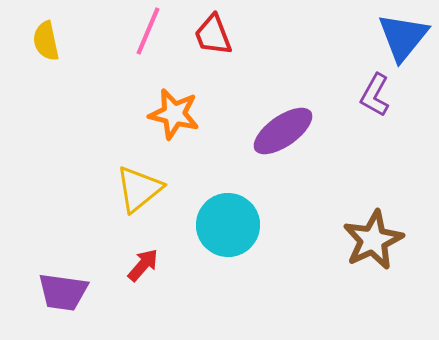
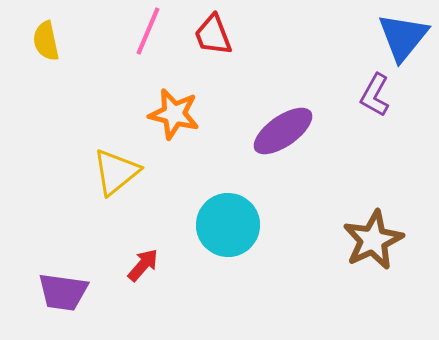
yellow triangle: moved 23 px left, 17 px up
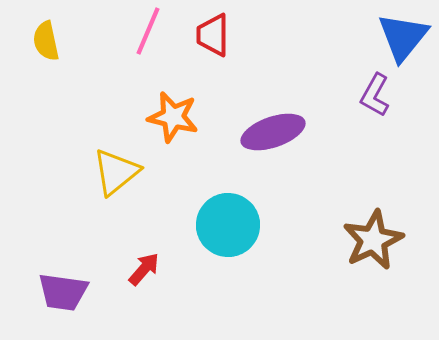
red trapezoid: rotated 21 degrees clockwise
orange star: moved 1 px left, 3 px down
purple ellipse: moved 10 px left, 1 px down; rotated 16 degrees clockwise
red arrow: moved 1 px right, 4 px down
